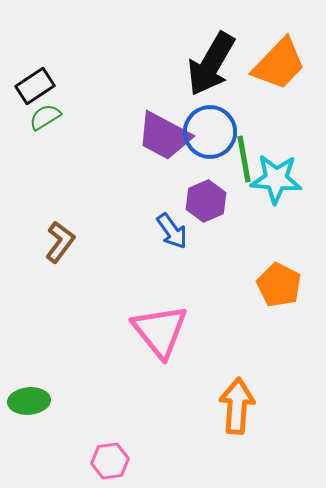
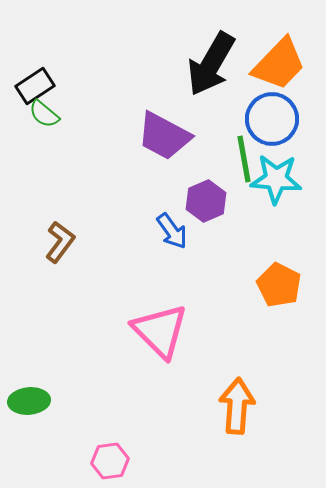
green semicircle: moved 1 px left, 3 px up; rotated 108 degrees counterclockwise
blue circle: moved 62 px right, 13 px up
pink triangle: rotated 6 degrees counterclockwise
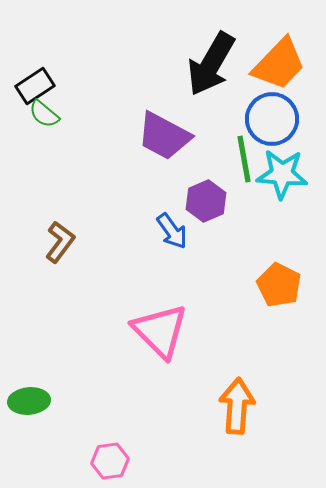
cyan star: moved 6 px right, 5 px up
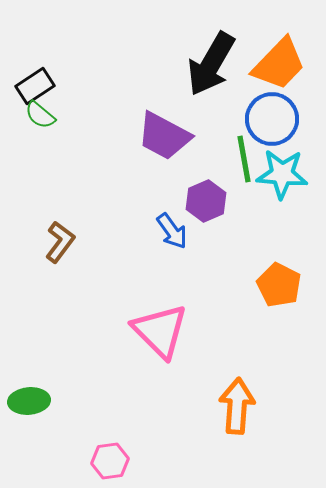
green semicircle: moved 4 px left, 1 px down
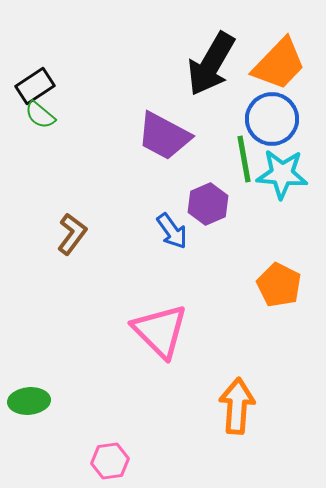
purple hexagon: moved 2 px right, 3 px down
brown L-shape: moved 12 px right, 8 px up
